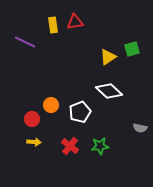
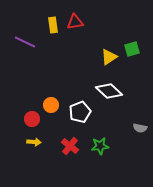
yellow triangle: moved 1 px right
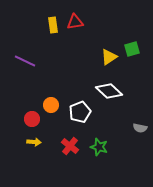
purple line: moved 19 px down
green star: moved 1 px left, 1 px down; rotated 24 degrees clockwise
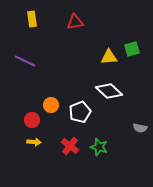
yellow rectangle: moved 21 px left, 6 px up
yellow triangle: rotated 30 degrees clockwise
red circle: moved 1 px down
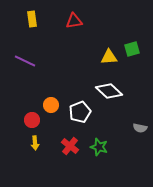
red triangle: moved 1 px left, 1 px up
yellow arrow: moved 1 px right, 1 px down; rotated 80 degrees clockwise
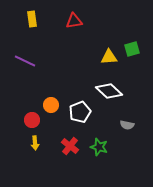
gray semicircle: moved 13 px left, 3 px up
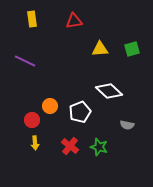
yellow triangle: moved 9 px left, 8 px up
orange circle: moved 1 px left, 1 px down
